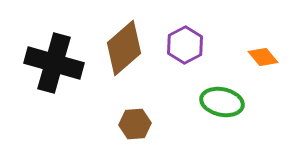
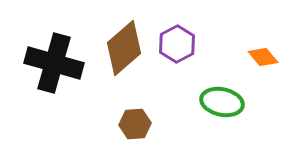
purple hexagon: moved 8 px left, 1 px up
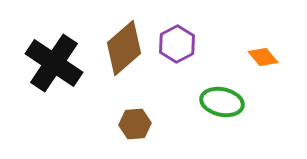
black cross: rotated 18 degrees clockwise
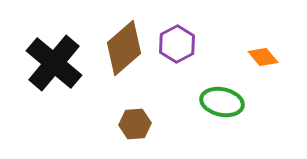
black cross: rotated 6 degrees clockwise
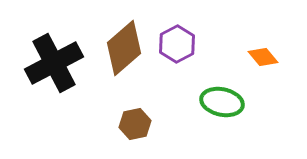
black cross: rotated 22 degrees clockwise
brown hexagon: rotated 8 degrees counterclockwise
